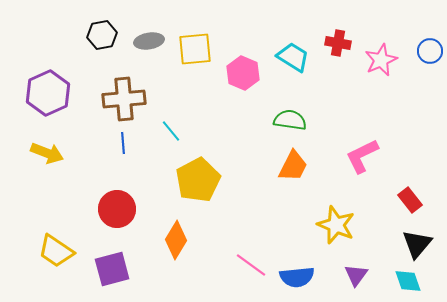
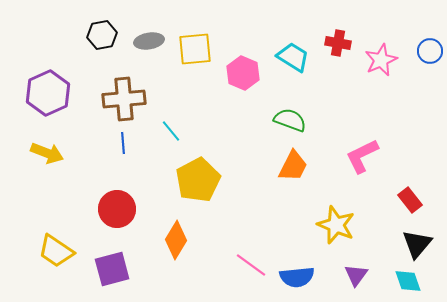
green semicircle: rotated 12 degrees clockwise
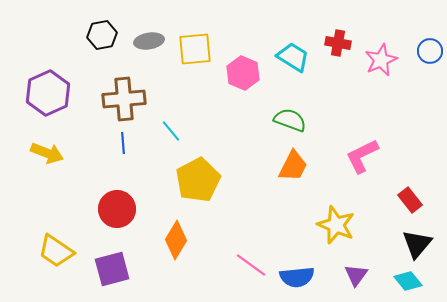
cyan diamond: rotated 20 degrees counterclockwise
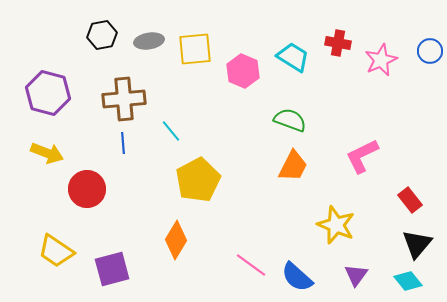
pink hexagon: moved 2 px up
purple hexagon: rotated 21 degrees counterclockwise
red circle: moved 30 px left, 20 px up
blue semicircle: rotated 48 degrees clockwise
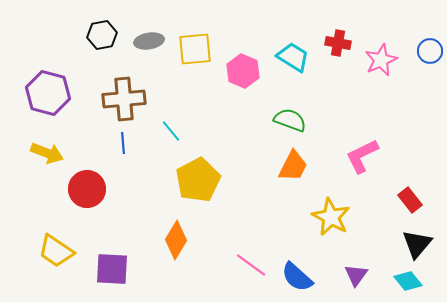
yellow star: moved 5 px left, 8 px up; rotated 6 degrees clockwise
purple square: rotated 18 degrees clockwise
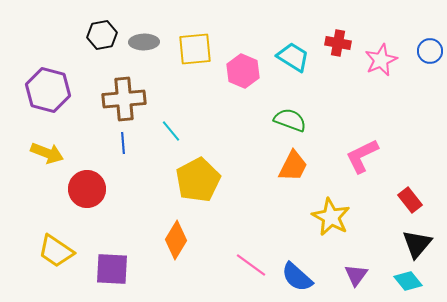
gray ellipse: moved 5 px left, 1 px down; rotated 8 degrees clockwise
purple hexagon: moved 3 px up
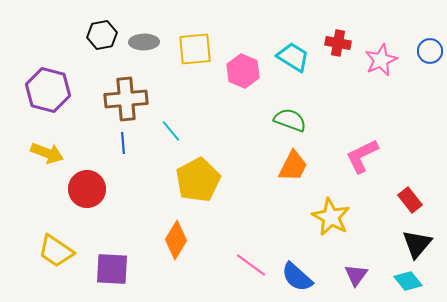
brown cross: moved 2 px right
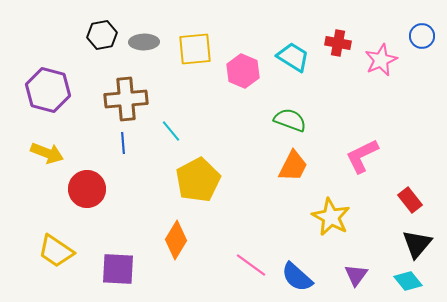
blue circle: moved 8 px left, 15 px up
purple square: moved 6 px right
